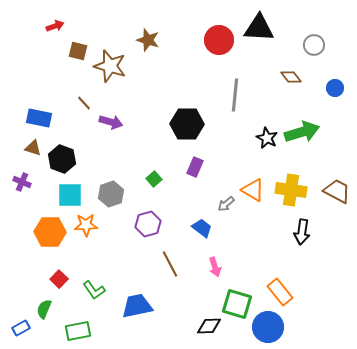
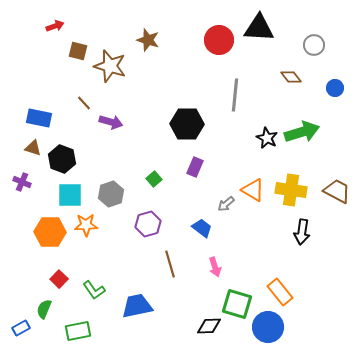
brown line at (170, 264): rotated 12 degrees clockwise
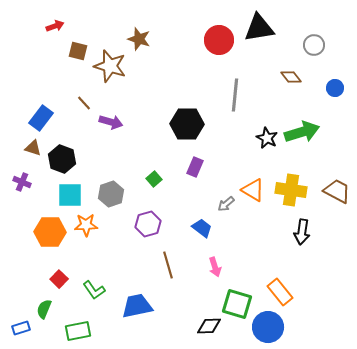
black triangle at (259, 28): rotated 12 degrees counterclockwise
brown star at (148, 40): moved 9 px left, 1 px up
blue rectangle at (39, 118): moved 2 px right; rotated 65 degrees counterclockwise
brown line at (170, 264): moved 2 px left, 1 px down
blue rectangle at (21, 328): rotated 12 degrees clockwise
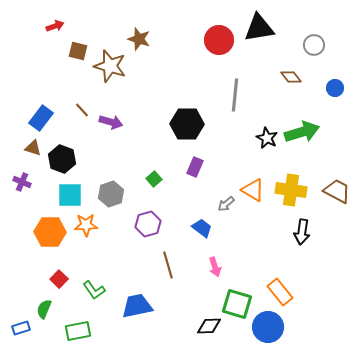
brown line at (84, 103): moved 2 px left, 7 px down
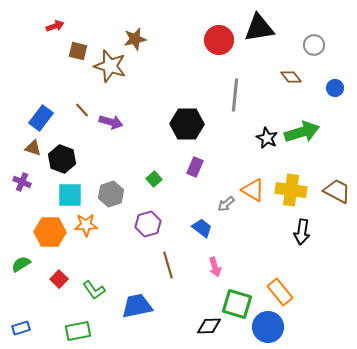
brown star at (139, 39): moved 4 px left; rotated 30 degrees counterclockwise
green semicircle at (44, 309): moved 23 px left, 45 px up; rotated 36 degrees clockwise
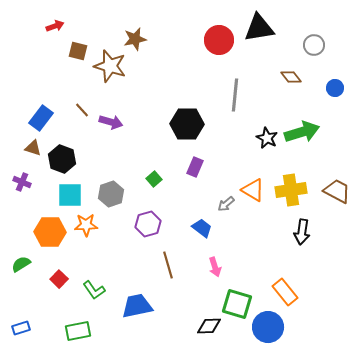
yellow cross at (291, 190): rotated 16 degrees counterclockwise
orange rectangle at (280, 292): moved 5 px right
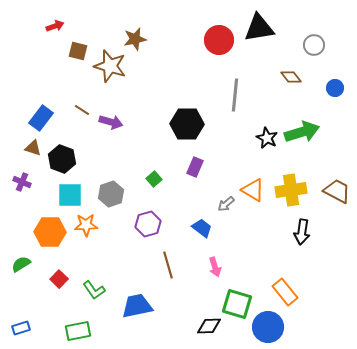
brown line at (82, 110): rotated 14 degrees counterclockwise
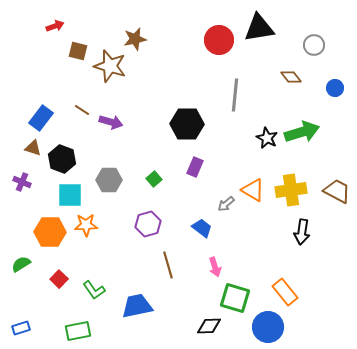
gray hexagon at (111, 194): moved 2 px left, 14 px up; rotated 20 degrees clockwise
green square at (237, 304): moved 2 px left, 6 px up
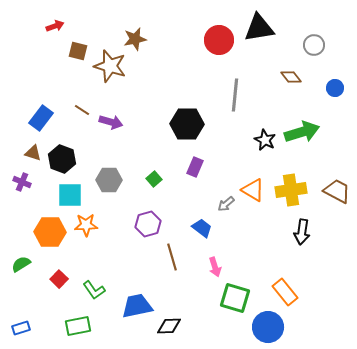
black star at (267, 138): moved 2 px left, 2 px down
brown triangle at (33, 148): moved 5 px down
brown line at (168, 265): moved 4 px right, 8 px up
black diamond at (209, 326): moved 40 px left
green rectangle at (78, 331): moved 5 px up
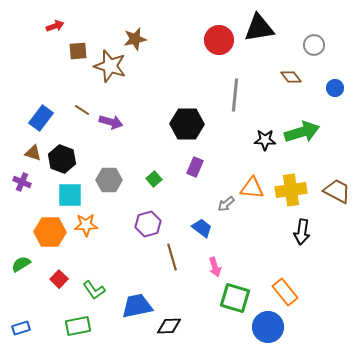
brown square at (78, 51): rotated 18 degrees counterclockwise
black star at (265, 140): rotated 25 degrees counterclockwise
orange triangle at (253, 190): moved 1 px left, 2 px up; rotated 25 degrees counterclockwise
